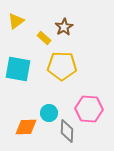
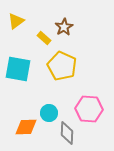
yellow pentagon: rotated 24 degrees clockwise
gray diamond: moved 2 px down
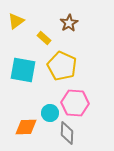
brown star: moved 5 px right, 4 px up
cyan square: moved 5 px right, 1 px down
pink hexagon: moved 14 px left, 6 px up
cyan circle: moved 1 px right
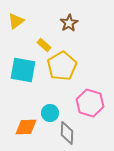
yellow rectangle: moved 7 px down
yellow pentagon: rotated 16 degrees clockwise
pink hexagon: moved 15 px right; rotated 12 degrees clockwise
